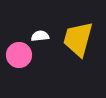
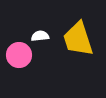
yellow trapezoid: rotated 33 degrees counterclockwise
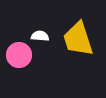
white semicircle: rotated 12 degrees clockwise
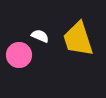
white semicircle: rotated 18 degrees clockwise
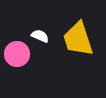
pink circle: moved 2 px left, 1 px up
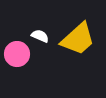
yellow trapezoid: rotated 114 degrees counterclockwise
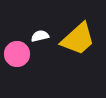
white semicircle: rotated 36 degrees counterclockwise
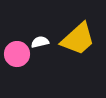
white semicircle: moved 6 px down
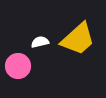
pink circle: moved 1 px right, 12 px down
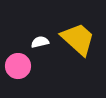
yellow trapezoid: rotated 96 degrees counterclockwise
